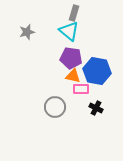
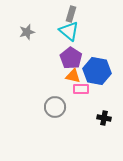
gray rectangle: moved 3 px left, 1 px down
purple pentagon: rotated 25 degrees clockwise
black cross: moved 8 px right, 10 px down; rotated 16 degrees counterclockwise
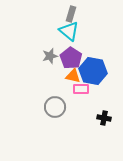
gray star: moved 23 px right, 24 px down
blue hexagon: moved 4 px left
